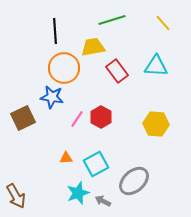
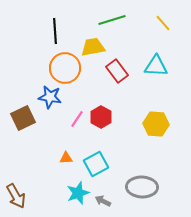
orange circle: moved 1 px right
blue star: moved 2 px left
gray ellipse: moved 8 px right, 6 px down; rotated 44 degrees clockwise
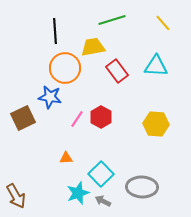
cyan square: moved 5 px right, 10 px down; rotated 15 degrees counterclockwise
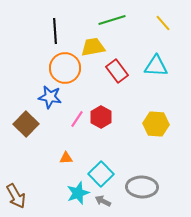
brown square: moved 3 px right, 6 px down; rotated 20 degrees counterclockwise
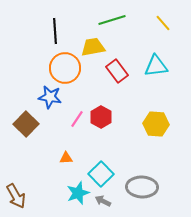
cyan triangle: rotated 10 degrees counterclockwise
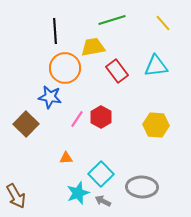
yellow hexagon: moved 1 px down
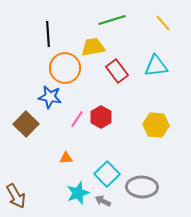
black line: moved 7 px left, 3 px down
cyan square: moved 6 px right
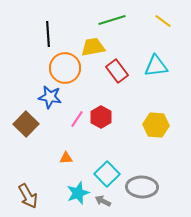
yellow line: moved 2 px up; rotated 12 degrees counterclockwise
brown arrow: moved 12 px right
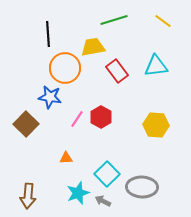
green line: moved 2 px right
brown arrow: rotated 35 degrees clockwise
